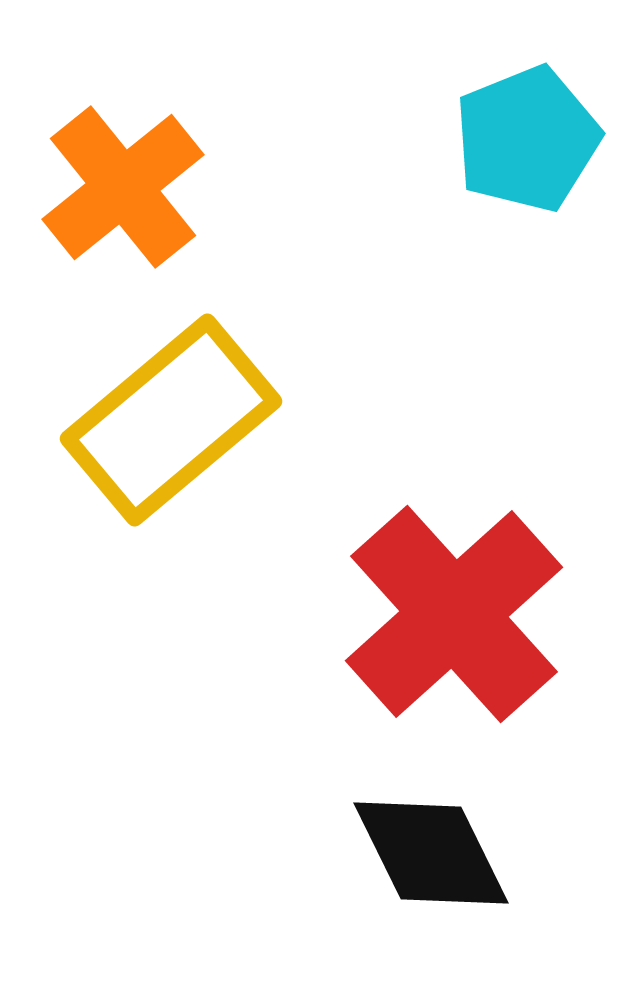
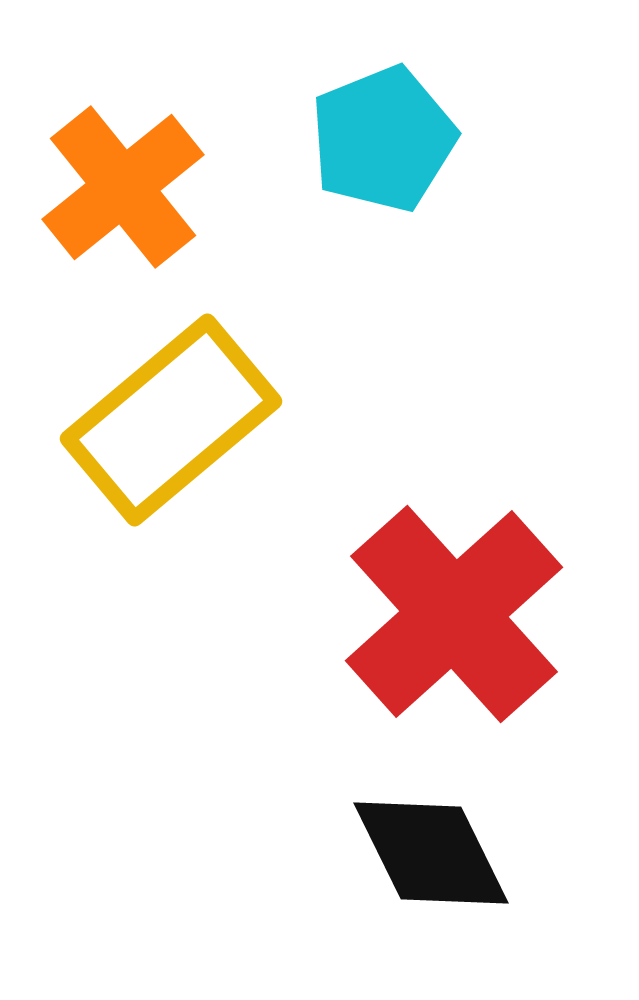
cyan pentagon: moved 144 px left
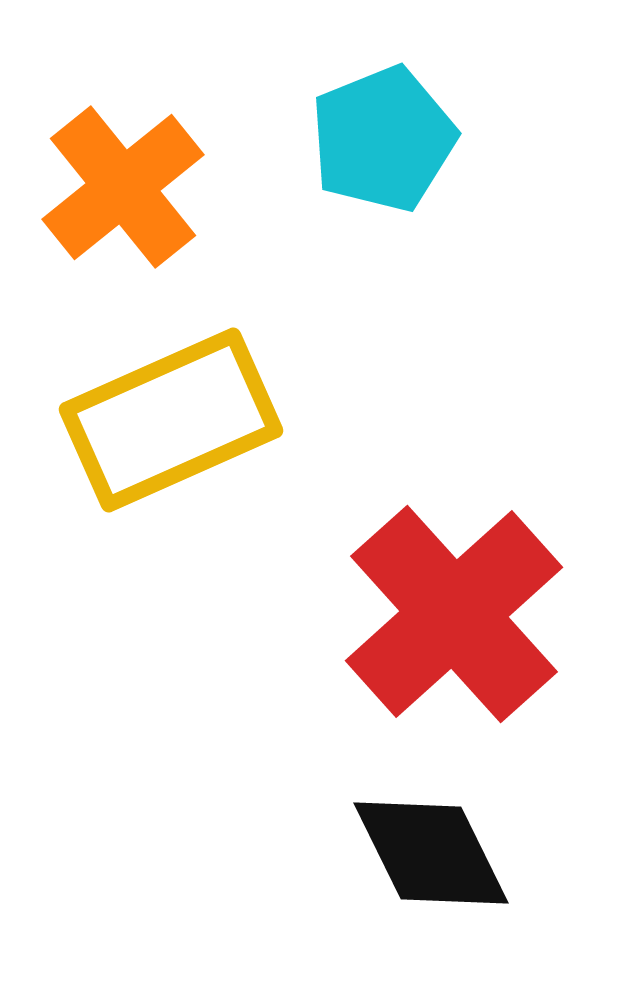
yellow rectangle: rotated 16 degrees clockwise
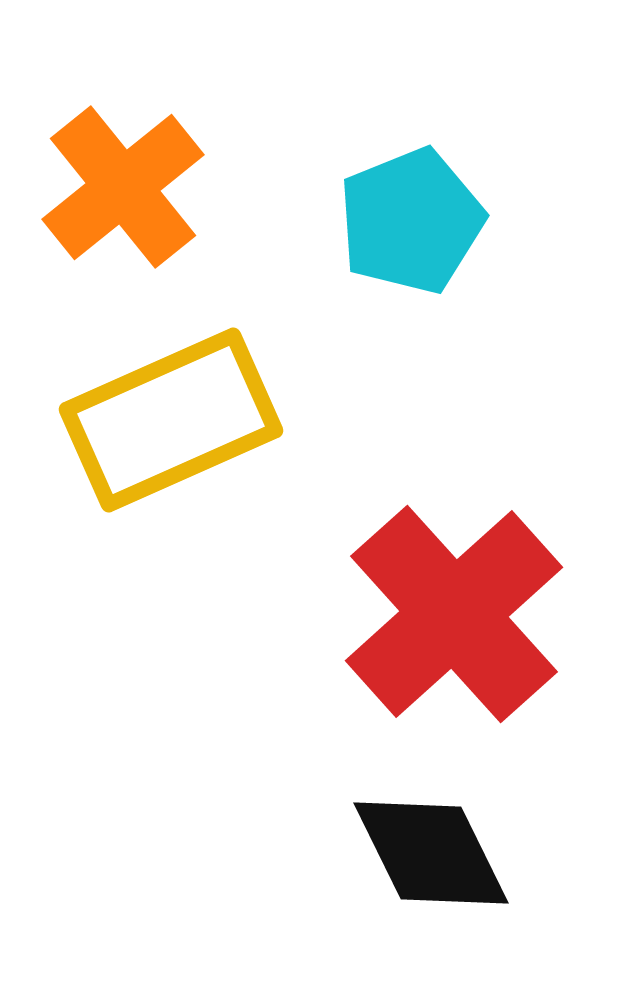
cyan pentagon: moved 28 px right, 82 px down
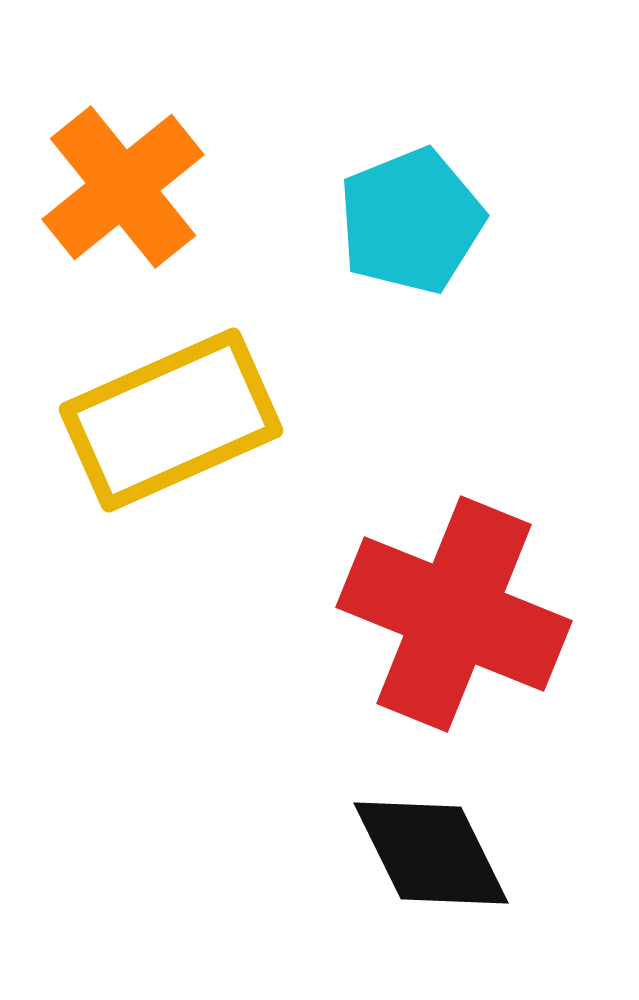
red cross: rotated 26 degrees counterclockwise
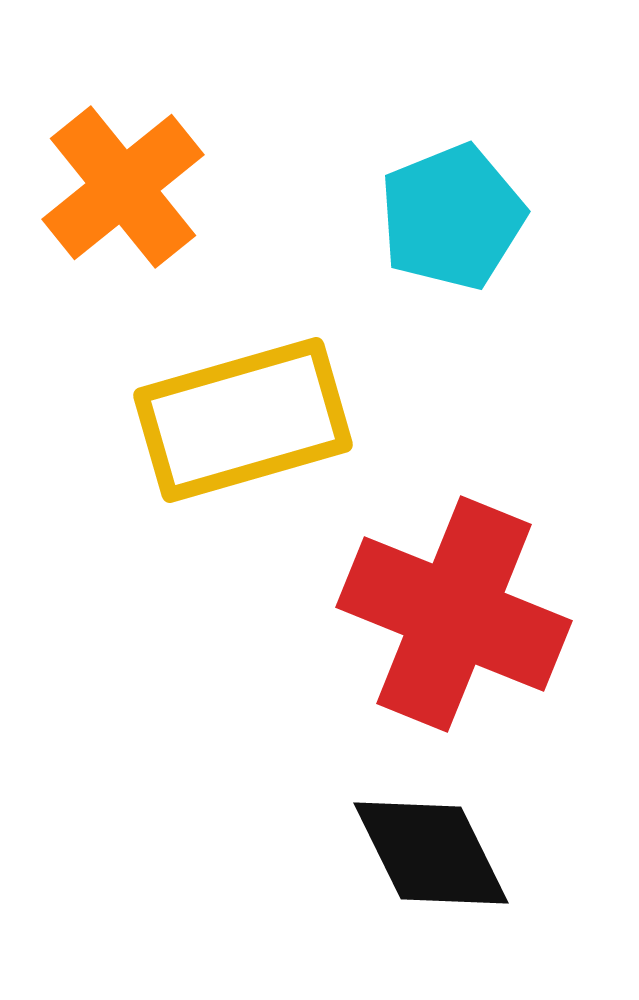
cyan pentagon: moved 41 px right, 4 px up
yellow rectangle: moved 72 px right; rotated 8 degrees clockwise
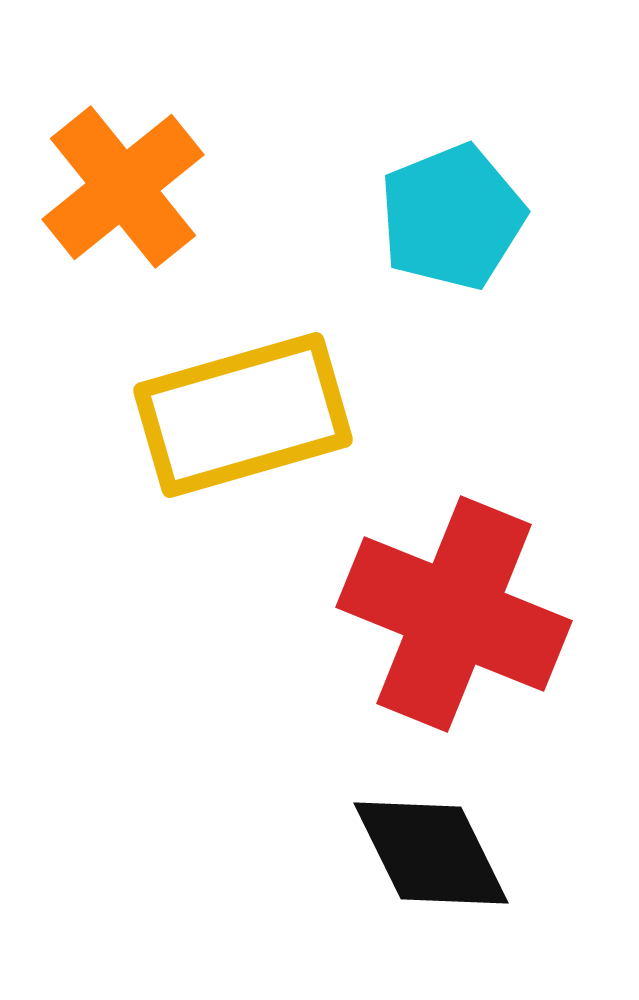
yellow rectangle: moved 5 px up
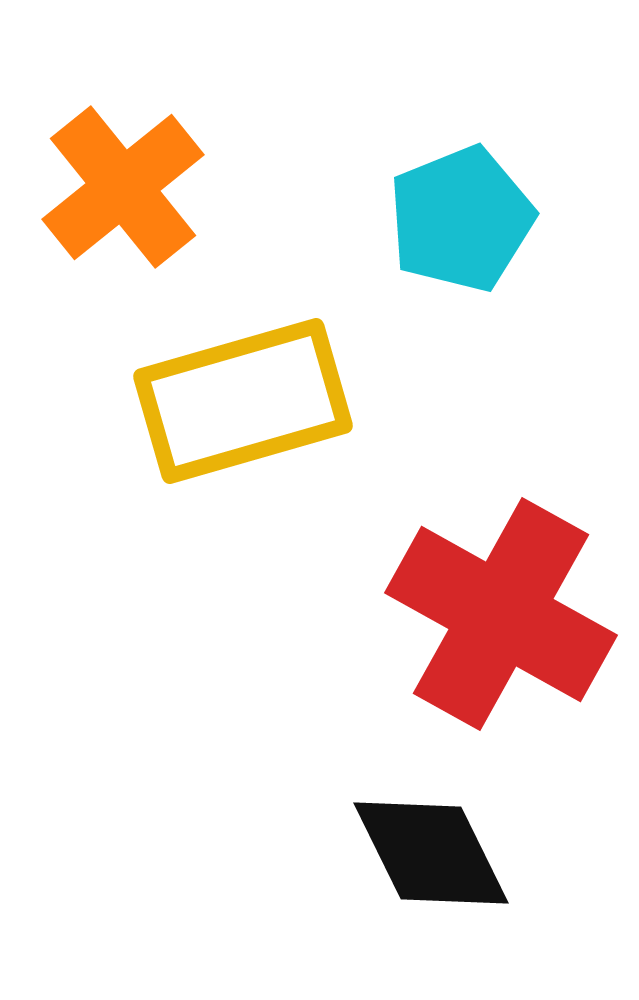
cyan pentagon: moved 9 px right, 2 px down
yellow rectangle: moved 14 px up
red cross: moved 47 px right; rotated 7 degrees clockwise
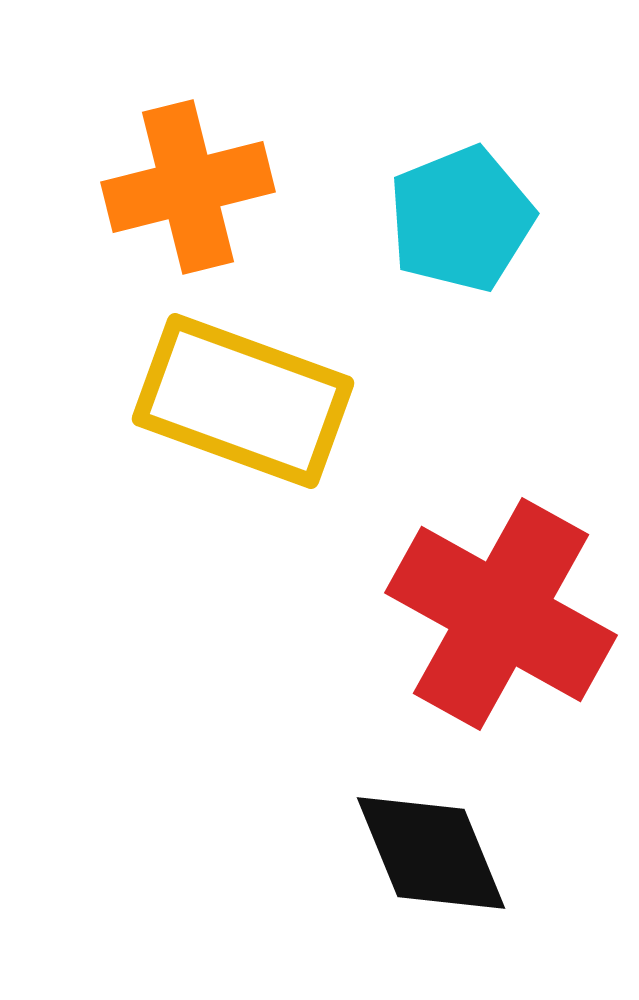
orange cross: moved 65 px right; rotated 25 degrees clockwise
yellow rectangle: rotated 36 degrees clockwise
black diamond: rotated 4 degrees clockwise
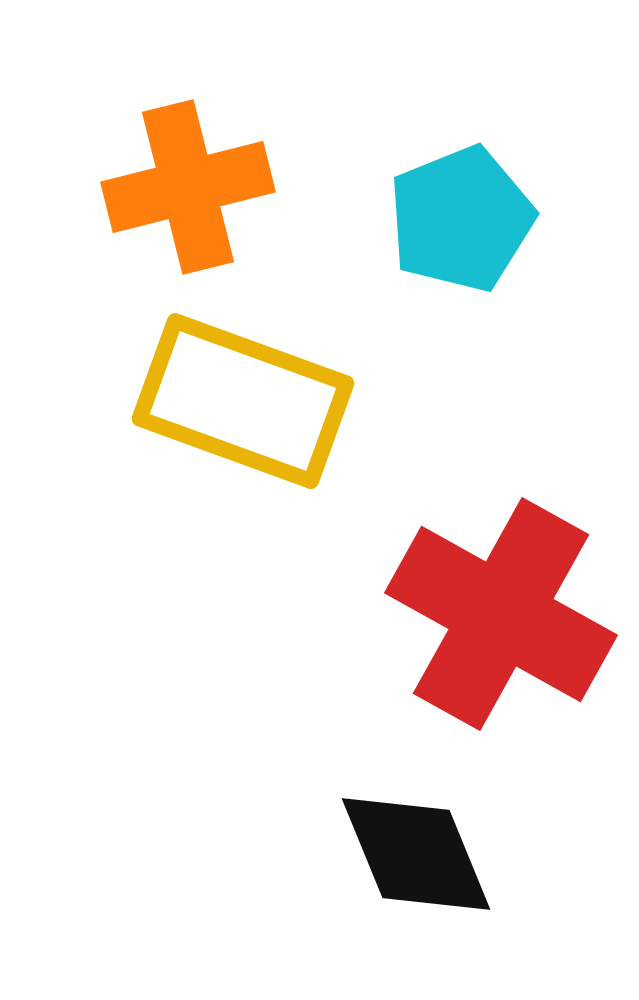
black diamond: moved 15 px left, 1 px down
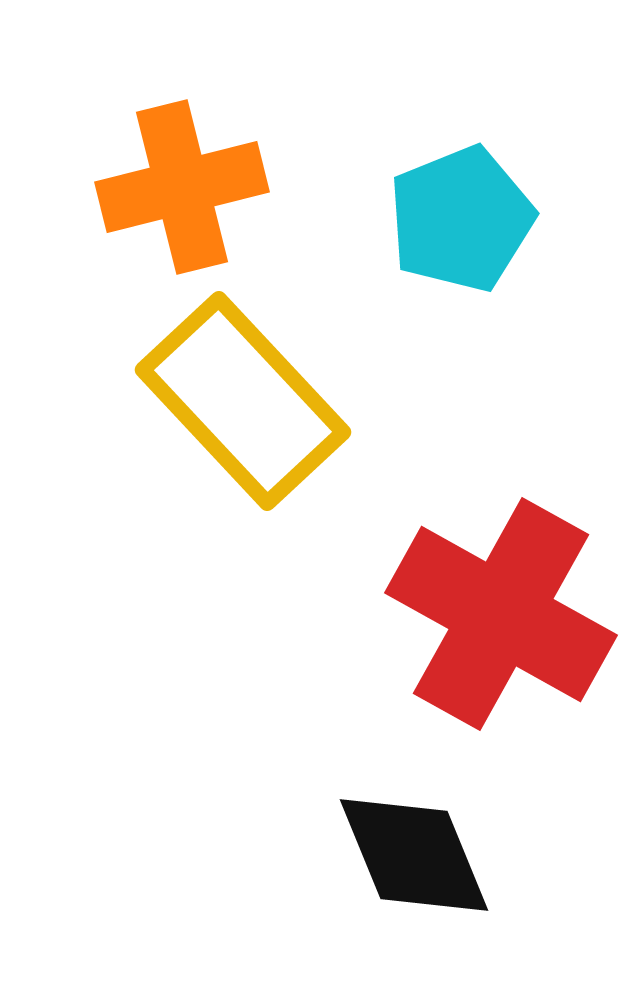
orange cross: moved 6 px left
yellow rectangle: rotated 27 degrees clockwise
black diamond: moved 2 px left, 1 px down
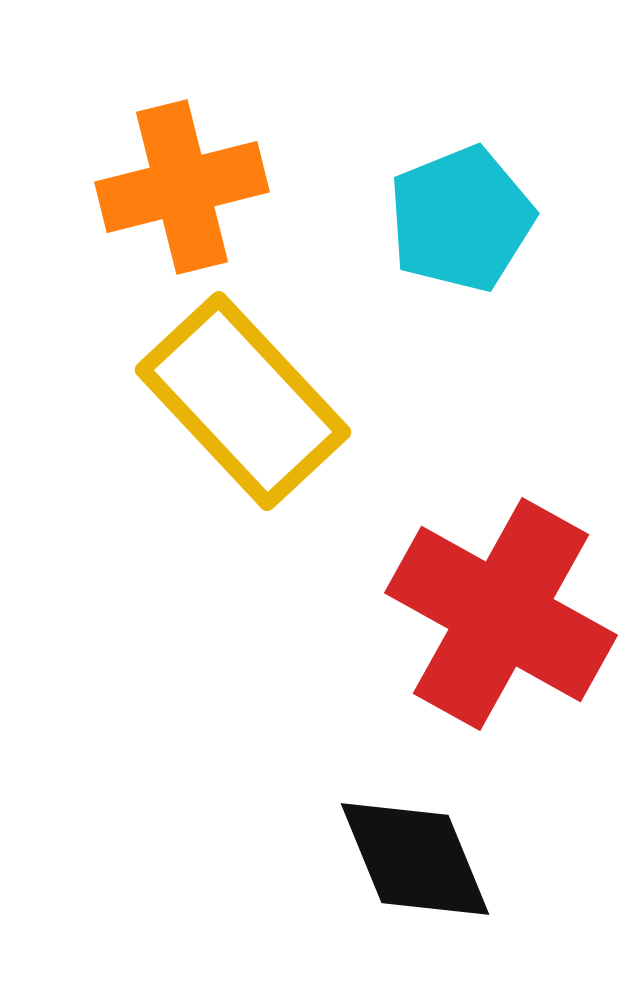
black diamond: moved 1 px right, 4 px down
